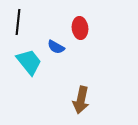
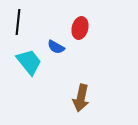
red ellipse: rotated 20 degrees clockwise
brown arrow: moved 2 px up
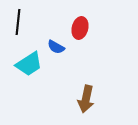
cyan trapezoid: moved 2 px down; rotated 96 degrees clockwise
brown arrow: moved 5 px right, 1 px down
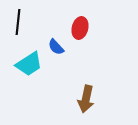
blue semicircle: rotated 18 degrees clockwise
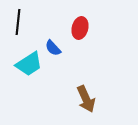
blue semicircle: moved 3 px left, 1 px down
brown arrow: rotated 36 degrees counterclockwise
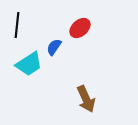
black line: moved 1 px left, 3 px down
red ellipse: rotated 35 degrees clockwise
blue semicircle: moved 1 px right, 1 px up; rotated 78 degrees clockwise
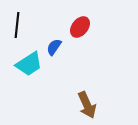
red ellipse: moved 1 px up; rotated 10 degrees counterclockwise
brown arrow: moved 1 px right, 6 px down
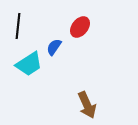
black line: moved 1 px right, 1 px down
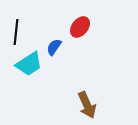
black line: moved 2 px left, 6 px down
